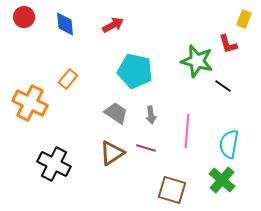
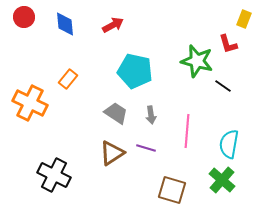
black cross: moved 11 px down
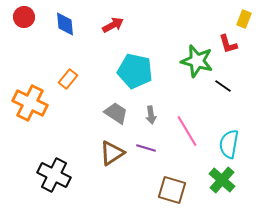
pink line: rotated 36 degrees counterclockwise
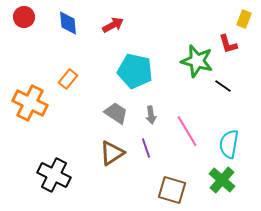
blue diamond: moved 3 px right, 1 px up
purple line: rotated 54 degrees clockwise
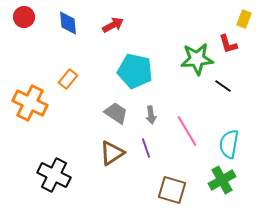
green star: moved 2 px up; rotated 20 degrees counterclockwise
green cross: rotated 20 degrees clockwise
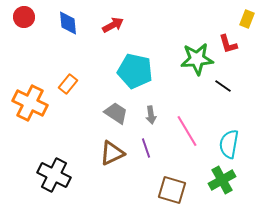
yellow rectangle: moved 3 px right
orange rectangle: moved 5 px down
brown triangle: rotated 8 degrees clockwise
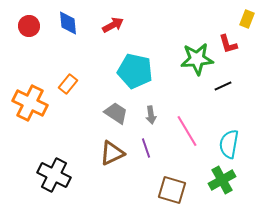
red circle: moved 5 px right, 9 px down
black line: rotated 60 degrees counterclockwise
